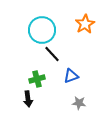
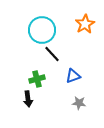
blue triangle: moved 2 px right
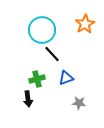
blue triangle: moved 7 px left, 2 px down
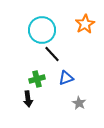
gray star: rotated 24 degrees clockwise
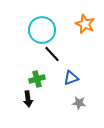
orange star: rotated 18 degrees counterclockwise
blue triangle: moved 5 px right
gray star: rotated 24 degrees counterclockwise
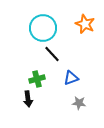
cyan circle: moved 1 px right, 2 px up
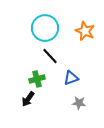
orange star: moved 7 px down
cyan circle: moved 2 px right
black line: moved 2 px left, 2 px down
black arrow: rotated 42 degrees clockwise
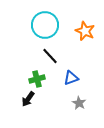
cyan circle: moved 3 px up
gray star: rotated 24 degrees clockwise
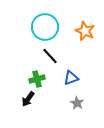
cyan circle: moved 2 px down
gray star: moved 2 px left
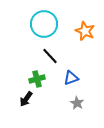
cyan circle: moved 1 px left, 3 px up
black arrow: moved 2 px left
